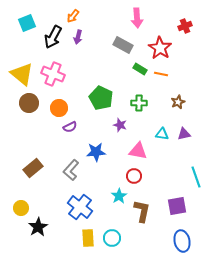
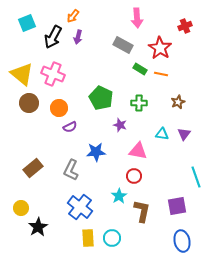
purple triangle: rotated 40 degrees counterclockwise
gray L-shape: rotated 15 degrees counterclockwise
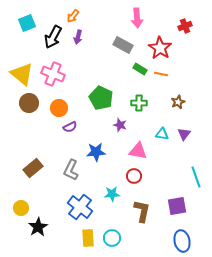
cyan star: moved 7 px left, 2 px up; rotated 28 degrees clockwise
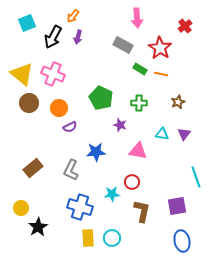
red cross: rotated 16 degrees counterclockwise
red circle: moved 2 px left, 6 px down
blue cross: rotated 20 degrees counterclockwise
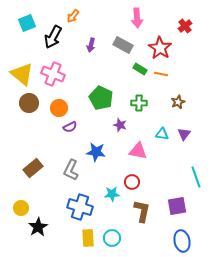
purple arrow: moved 13 px right, 8 px down
blue star: rotated 12 degrees clockwise
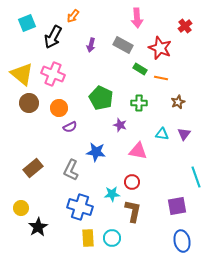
red star: rotated 10 degrees counterclockwise
orange line: moved 4 px down
brown L-shape: moved 9 px left
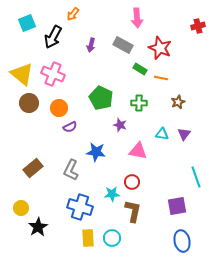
orange arrow: moved 2 px up
red cross: moved 13 px right; rotated 24 degrees clockwise
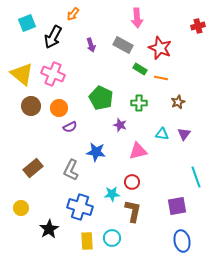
purple arrow: rotated 32 degrees counterclockwise
brown circle: moved 2 px right, 3 px down
pink triangle: rotated 24 degrees counterclockwise
black star: moved 11 px right, 2 px down
yellow rectangle: moved 1 px left, 3 px down
